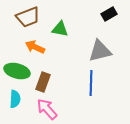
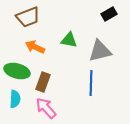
green triangle: moved 9 px right, 11 px down
pink arrow: moved 1 px left, 1 px up
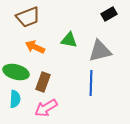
green ellipse: moved 1 px left, 1 px down
pink arrow: rotated 80 degrees counterclockwise
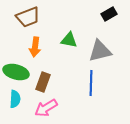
orange arrow: rotated 108 degrees counterclockwise
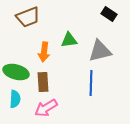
black rectangle: rotated 63 degrees clockwise
green triangle: rotated 18 degrees counterclockwise
orange arrow: moved 9 px right, 5 px down
brown rectangle: rotated 24 degrees counterclockwise
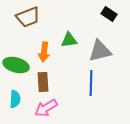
green ellipse: moved 7 px up
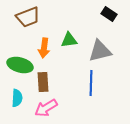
orange arrow: moved 4 px up
green ellipse: moved 4 px right
cyan semicircle: moved 2 px right, 1 px up
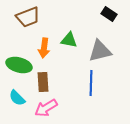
green triangle: rotated 18 degrees clockwise
green ellipse: moved 1 px left
cyan semicircle: rotated 132 degrees clockwise
